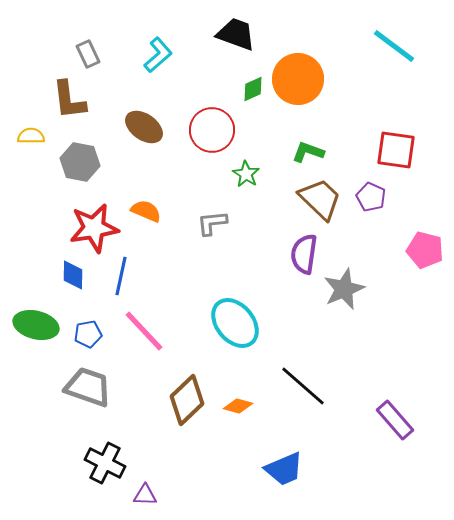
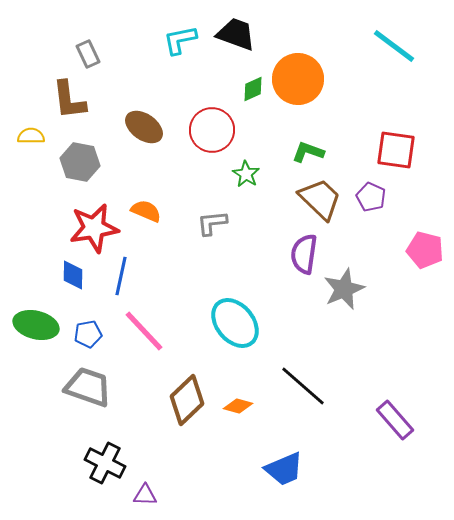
cyan L-shape: moved 22 px right, 15 px up; rotated 150 degrees counterclockwise
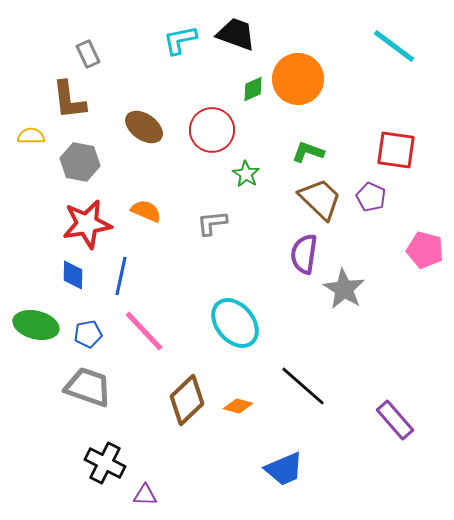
red star: moved 7 px left, 4 px up
gray star: rotated 18 degrees counterclockwise
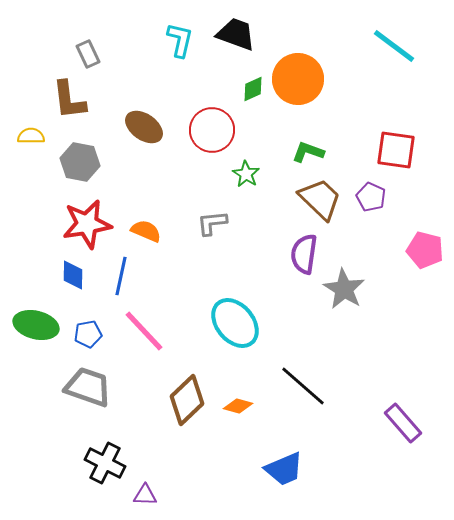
cyan L-shape: rotated 114 degrees clockwise
orange semicircle: moved 20 px down
purple rectangle: moved 8 px right, 3 px down
